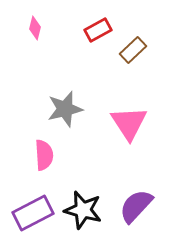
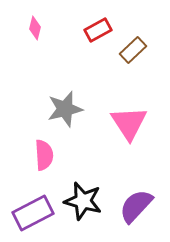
black star: moved 9 px up
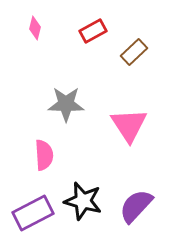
red rectangle: moved 5 px left, 1 px down
brown rectangle: moved 1 px right, 2 px down
gray star: moved 1 px right, 5 px up; rotated 15 degrees clockwise
pink triangle: moved 2 px down
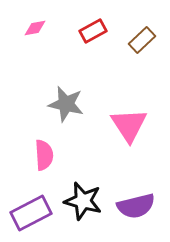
pink diamond: rotated 65 degrees clockwise
brown rectangle: moved 8 px right, 12 px up
gray star: rotated 12 degrees clockwise
purple semicircle: rotated 147 degrees counterclockwise
purple rectangle: moved 2 px left
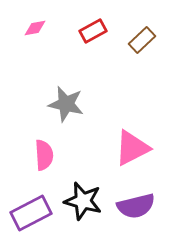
pink triangle: moved 3 px right, 23 px down; rotated 36 degrees clockwise
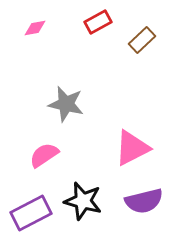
red rectangle: moved 5 px right, 9 px up
pink semicircle: rotated 120 degrees counterclockwise
purple semicircle: moved 8 px right, 5 px up
